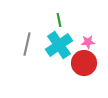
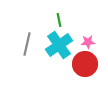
red circle: moved 1 px right, 1 px down
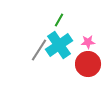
green line: rotated 40 degrees clockwise
gray line: moved 12 px right, 6 px down; rotated 20 degrees clockwise
red circle: moved 3 px right
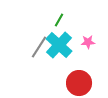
cyan cross: rotated 12 degrees counterclockwise
gray line: moved 3 px up
red circle: moved 9 px left, 19 px down
